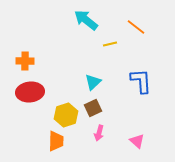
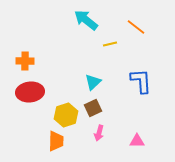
pink triangle: rotated 42 degrees counterclockwise
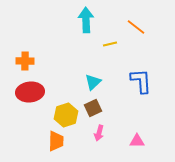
cyan arrow: rotated 50 degrees clockwise
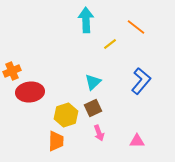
yellow line: rotated 24 degrees counterclockwise
orange cross: moved 13 px left, 10 px down; rotated 24 degrees counterclockwise
blue L-shape: rotated 44 degrees clockwise
pink arrow: rotated 35 degrees counterclockwise
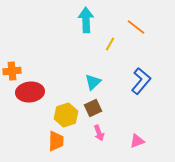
yellow line: rotated 24 degrees counterclockwise
orange cross: rotated 18 degrees clockwise
pink triangle: rotated 21 degrees counterclockwise
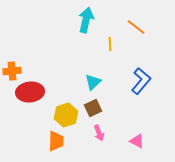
cyan arrow: rotated 15 degrees clockwise
yellow line: rotated 32 degrees counterclockwise
pink triangle: rotated 49 degrees clockwise
